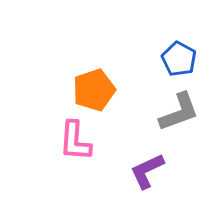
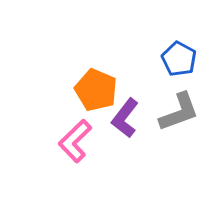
orange pentagon: moved 2 px right; rotated 30 degrees counterclockwise
pink L-shape: rotated 42 degrees clockwise
purple L-shape: moved 22 px left, 53 px up; rotated 27 degrees counterclockwise
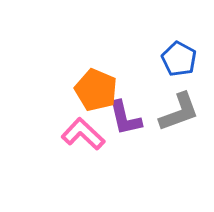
purple L-shape: rotated 51 degrees counterclockwise
pink L-shape: moved 8 px right, 7 px up; rotated 87 degrees clockwise
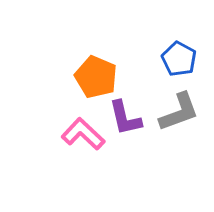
orange pentagon: moved 13 px up
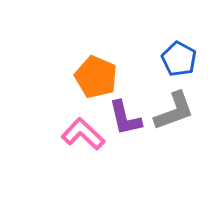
gray L-shape: moved 5 px left, 1 px up
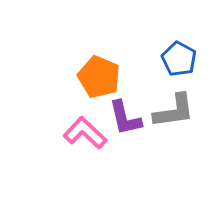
orange pentagon: moved 3 px right
gray L-shape: rotated 12 degrees clockwise
pink L-shape: moved 2 px right, 1 px up
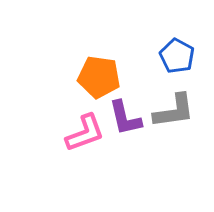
blue pentagon: moved 2 px left, 3 px up
orange pentagon: rotated 15 degrees counterclockwise
pink L-shape: rotated 117 degrees clockwise
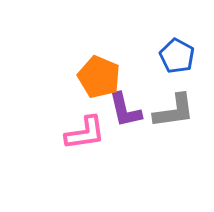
orange pentagon: rotated 15 degrees clockwise
purple L-shape: moved 8 px up
pink L-shape: rotated 12 degrees clockwise
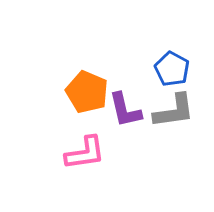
blue pentagon: moved 5 px left, 13 px down
orange pentagon: moved 12 px left, 15 px down
pink L-shape: moved 20 px down
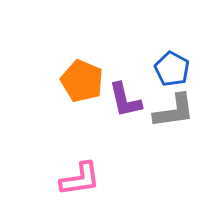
orange pentagon: moved 5 px left, 11 px up
purple L-shape: moved 10 px up
pink L-shape: moved 5 px left, 26 px down
